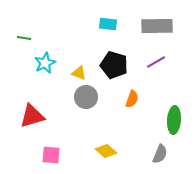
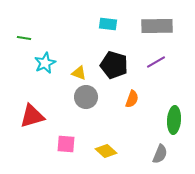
pink square: moved 15 px right, 11 px up
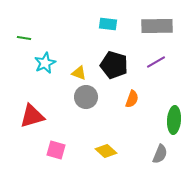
pink square: moved 10 px left, 6 px down; rotated 12 degrees clockwise
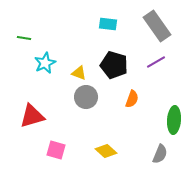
gray rectangle: rotated 56 degrees clockwise
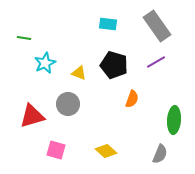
gray circle: moved 18 px left, 7 px down
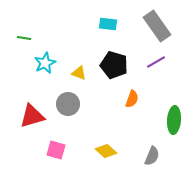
gray semicircle: moved 8 px left, 2 px down
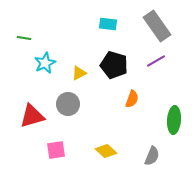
purple line: moved 1 px up
yellow triangle: rotated 49 degrees counterclockwise
pink square: rotated 24 degrees counterclockwise
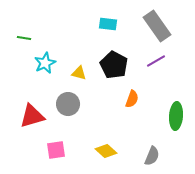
black pentagon: rotated 12 degrees clockwise
yellow triangle: rotated 42 degrees clockwise
green ellipse: moved 2 px right, 4 px up
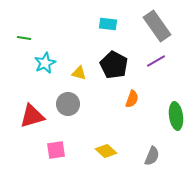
green ellipse: rotated 12 degrees counterclockwise
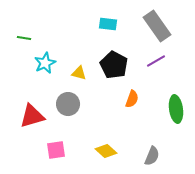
green ellipse: moved 7 px up
